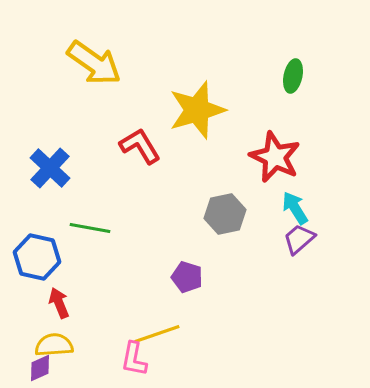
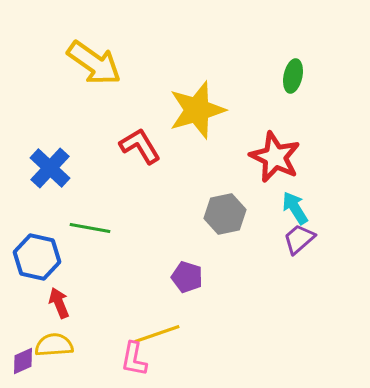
purple diamond: moved 17 px left, 7 px up
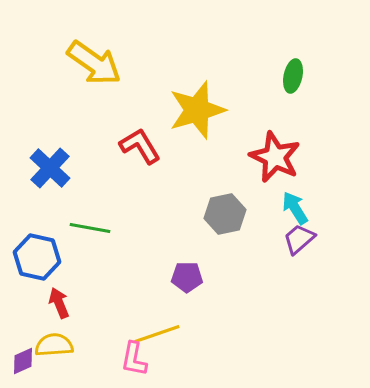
purple pentagon: rotated 16 degrees counterclockwise
